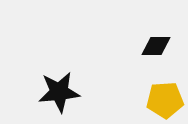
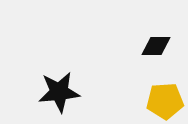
yellow pentagon: moved 1 px down
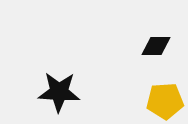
black star: rotated 9 degrees clockwise
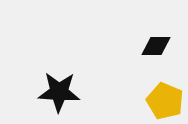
yellow pentagon: rotated 27 degrees clockwise
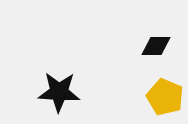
yellow pentagon: moved 4 px up
